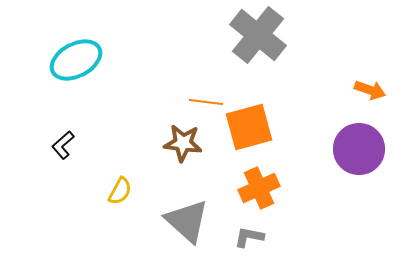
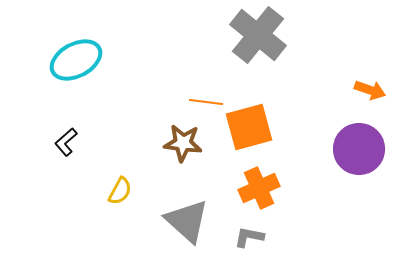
black L-shape: moved 3 px right, 3 px up
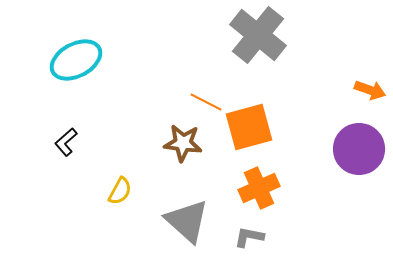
orange line: rotated 20 degrees clockwise
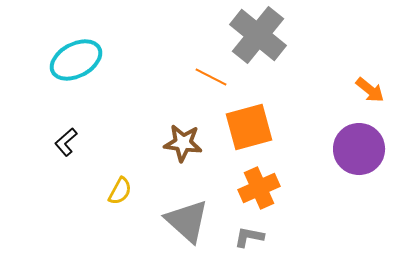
orange arrow: rotated 20 degrees clockwise
orange line: moved 5 px right, 25 px up
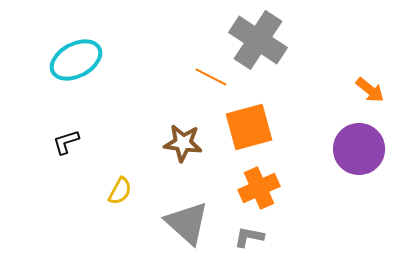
gray cross: moved 5 px down; rotated 6 degrees counterclockwise
black L-shape: rotated 24 degrees clockwise
gray triangle: moved 2 px down
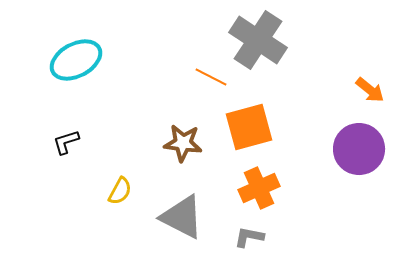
gray triangle: moved 5 px left, 6 px up; rotated 15 degrees counterclockwise
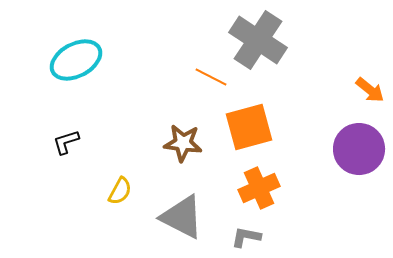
gray L-shape: moved 3 px left
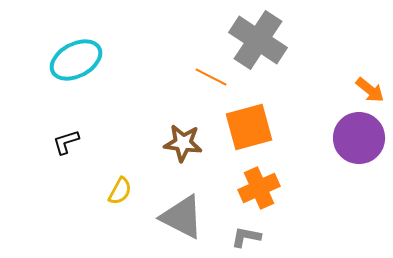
purple circle: moved 11 px up
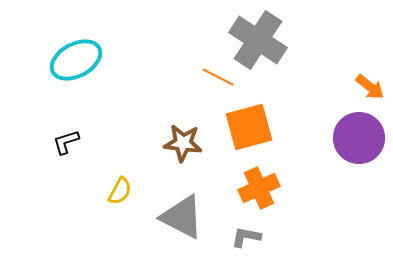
orange line: moved 7 px right
orange arrow: moved 3 px up
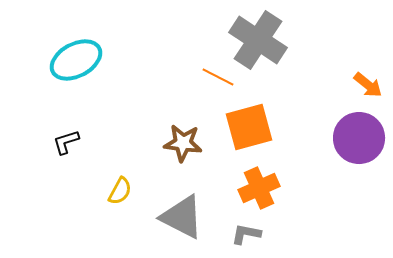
orange arrow: moved 2 px left, 2 px up
gray L-shape: moved 3 px up
